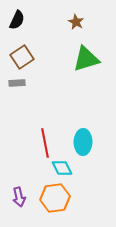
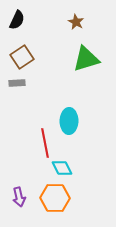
cyan ellipse: moved 14 px left, 21 px up
orange hexagon: rotated 8 degrees clockwise
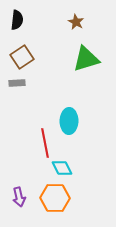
black semicircle: rotated 18 degrees counterclockwise
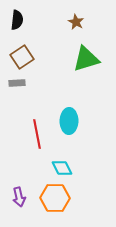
red line: moved 8 px left, 9 px up
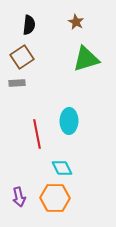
black semicircle: moved 12 px right, 5 px down
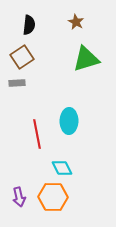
orange hexagon: moved 2 px left, 1 px up
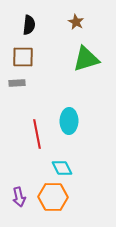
brown square: moved 1 px right; rotated 35 degrees clockwise
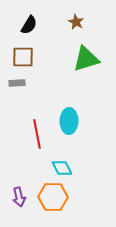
black semicircle: rotated 24 degrees clockwise
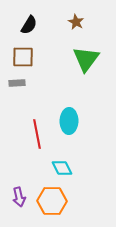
green triangle: rotated 36 degrees counterclockwise
orange hexagon: moved 1 px left, 4 px down
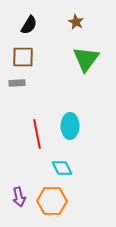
cyan ellipse: moved 1 px right, 5 px down
